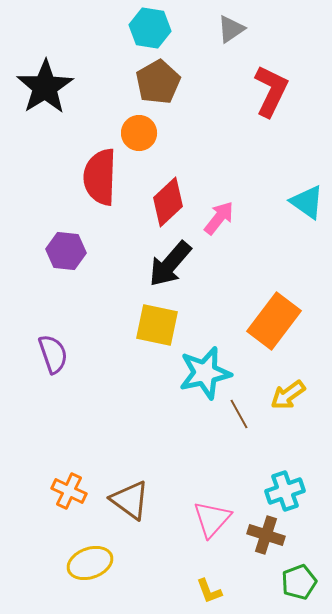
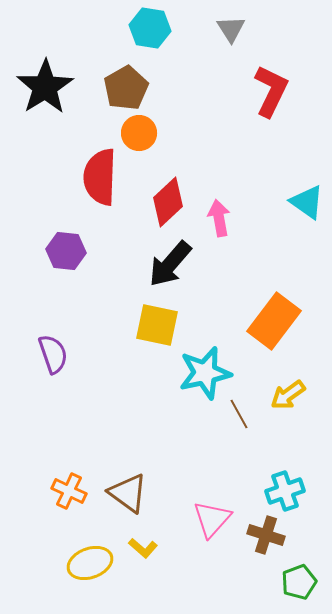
gray triangle: rotated 28 degrees counterclockwise
brown pentagon: moved 32 px left, 6 px down
pink arrow: rotated 48 degrees counterclockwise
brown triangle: moved 2 px left, 7 px up
yellow L-shape: moved 66 px left, 43 px up; rotated 28 degrees counterclockwise
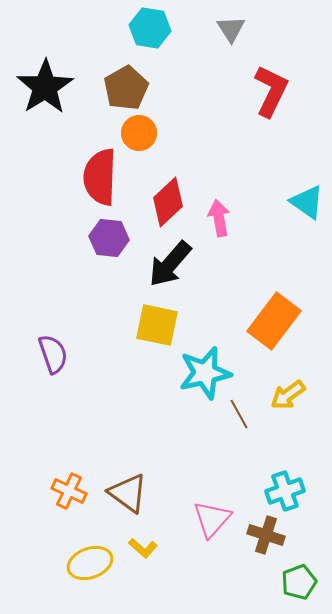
purple hexagon: moved 43 px right, 13 px up
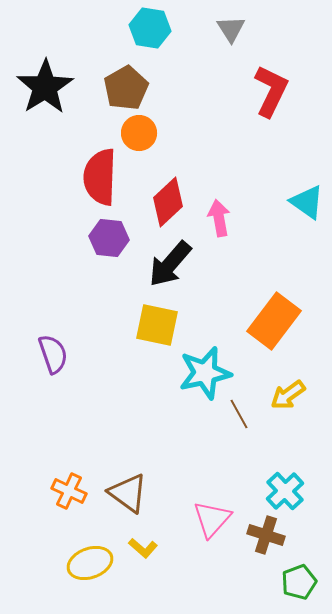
cyan cross: rotated 24 degrees counterclockwise
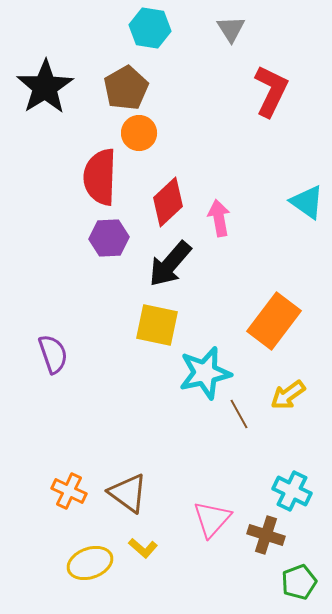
purple hexagon: rotated 9 degrees counterclockwise
cyan cross: moved 7 px right; rotated 21 degrees counterclockwise
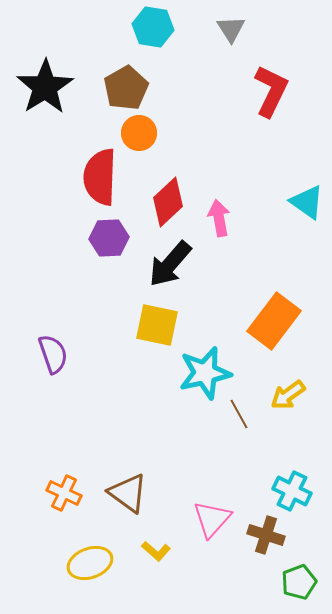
cyan hexagon: moved 3 px right, 1 px up
orange cross: moved 5 px left, 2 px down
yellow L-shape: moved 13 px right, 3 px down
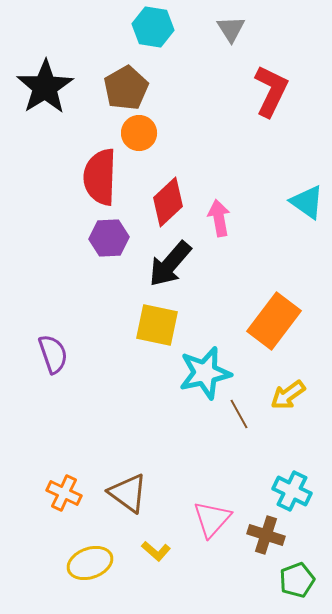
green pentagon: moved 2 px left, 2 px up
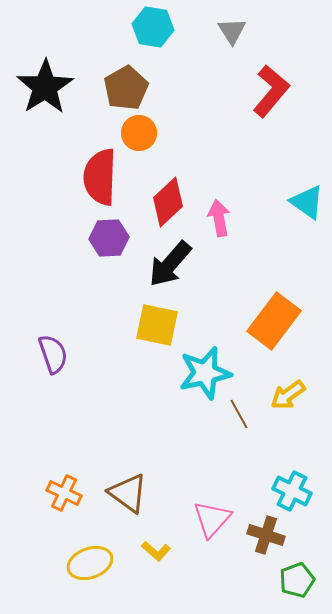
gray triangle: moved 1 px right, 2 px down
red L-shape: rotated 14 degrees clockwise
